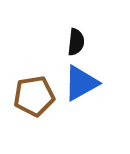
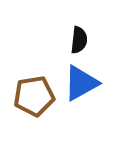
black semicircle: moved 3 px right, 2 px up
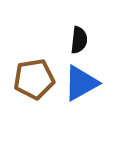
brown pentagon: moved 17 px up
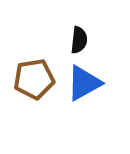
blue triangle: moved 3 px right
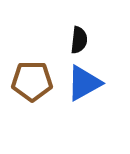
brown pentagon: moved 2 px left, 2 px down; rotated 9 degrees clockwise
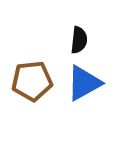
brown pentagon: rotated 6 degrees counterclockwise
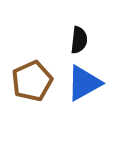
brown pentagon: rotated 18 degrees counterclockwise
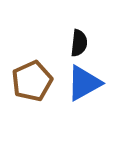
black semicircle: moved 3 px down
